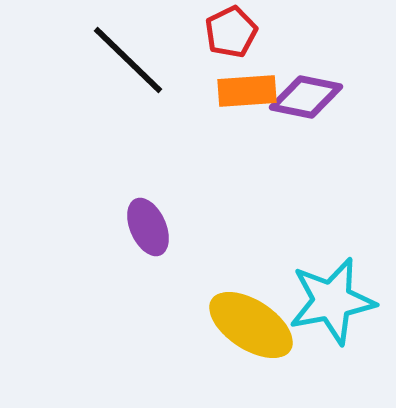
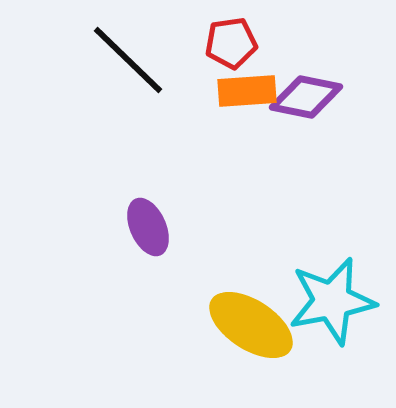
red pentagon: moved 11 px down; rotated 18 degrees clockwise
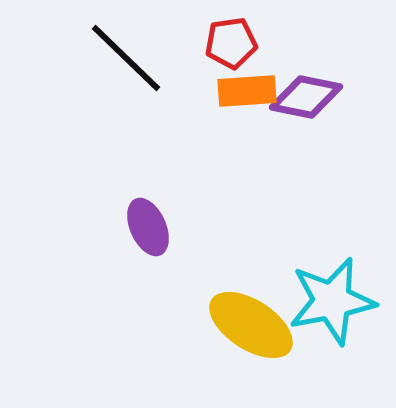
black line: moved 2 px left, 2 px up
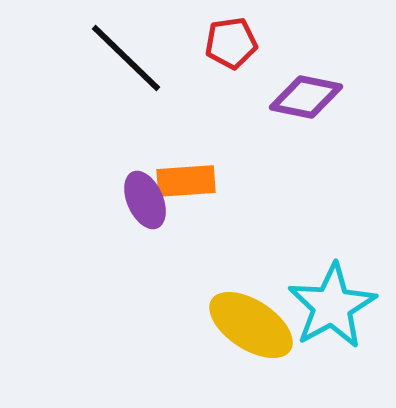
orange rectangle: moved 61 px left, 90 px down
purple ellipse: moved 3 px left, 27 px up
cyan star: moved 5 px down; rotated 18 degrees counterclockwise
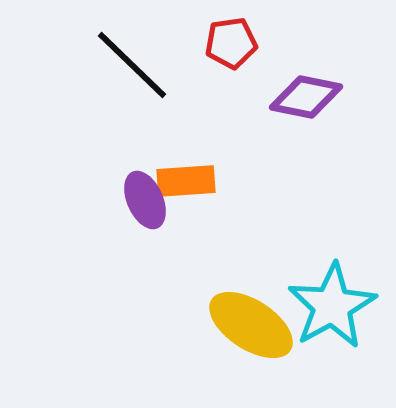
black line: moved 6 px right, 7 px down
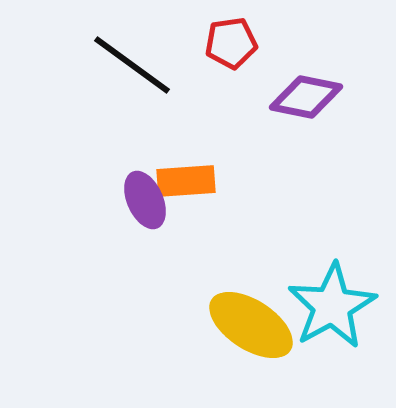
black line: rotated 8 degrees counterclockwise
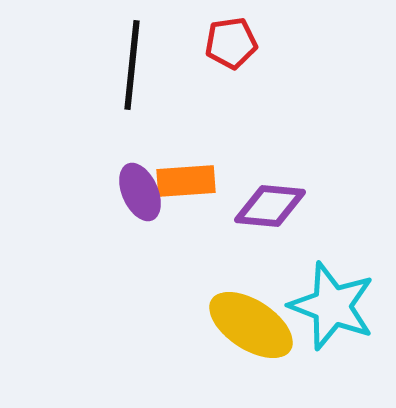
black line: rotated 60 degrees clockwise
purple diamond: moved 36 px left, 109 px down; rotated 6 degrees counterclockwise
purple ellipse: moved 5 px left, 8 px up
cyan star: rotated 22 degrees counterclockwise
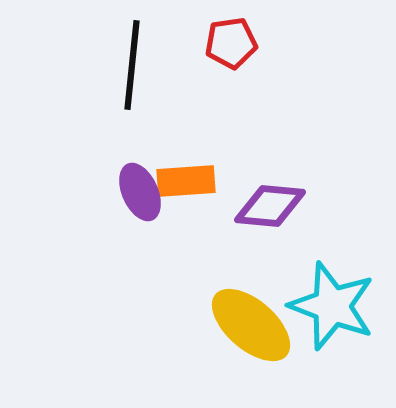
yellow ellipse: rotated 8 degrees clockwise
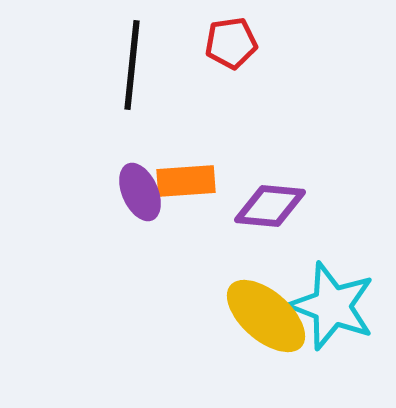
yellow ellipse: moved 15 px right, 9 px up
